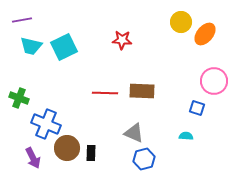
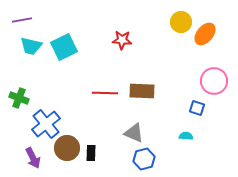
blue cross: rotated 28 degrees clockwise
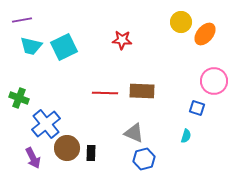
cyan semicircle: rotated 104 degrees clockwise
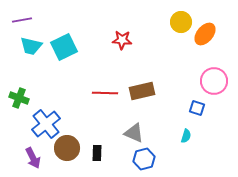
brown rectangle: rotated 15 degrees counterclockwise
black rectangle: moved 6 px right
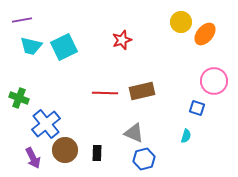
red star: rotated 24 degrees counterclockwise
brown circle: moved 2 px left, 2 px down
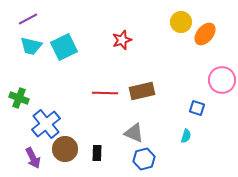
purple line: moved 6 px right, 1 px up; rotated 18 degrees counterclockwise
pink circle: moved 8 px right, 1 px up
brown circle: moved 1 px up
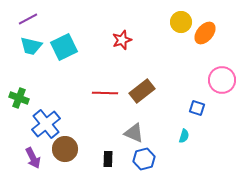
orange ellipse: moved 1 px up
brown rectangle: rotated 25 degrees counterclockwise
cyan semicircle: moved 2 px left
black rectangle: moved 11 px right, 6 px down
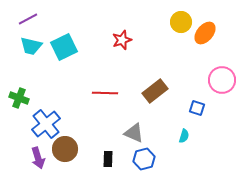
brown rectangle: moved 13 px right
purple arrow: moved 5 px right; rotated 10 degrees clockwise
